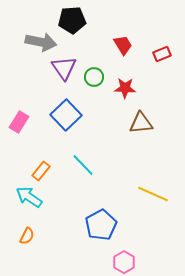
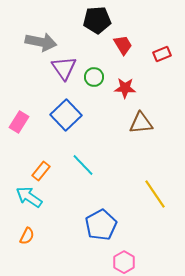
black pentagon: moved 25 px right
yellow line: moved 2 px right; rotated 32 degrees clockwise
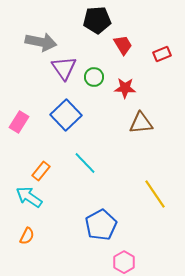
cyan line: moved 2 px right, 2 px up
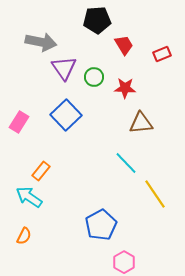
red trapezoid: moved 1 px right
cyan line: moved 41 px right
orange semicircle: moved 3 px left
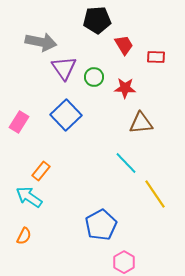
red rectangle: moved 6 px left, 3 px down; rotated 24 degrees clockwise
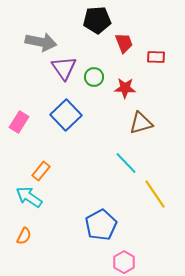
red trapezoid: moved 2 px up; rotated 10 degrees clockwise
brown triangle: rotated 10 degrees counterclockwise
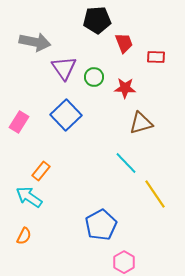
gray arrow: moved 6 px left
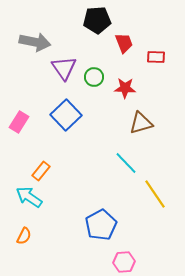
pink hexagon: rotated 25 degrees clockwise
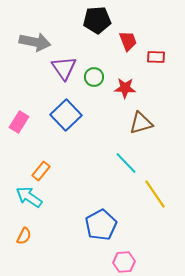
red trapezoid: moved 4 px right, 2 px up
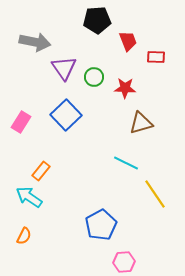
pink rectangle: moved 2 px right
cyan line: rotated 20 degrees counterclockwise
